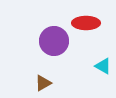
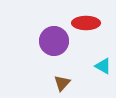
brown triangle: moved 19 px right; rotated 18 degrees counterclockwise
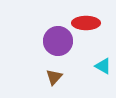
purple circle: moved 4 px right
brown triangle: moved 8 px left, 6 px up
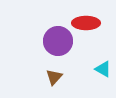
cyan triangle: moved 3 px down
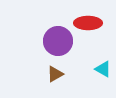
red ellipse: moved 2 px right
brown triangle: moved 1 px right, 3 px up; rotated 18 degrees clockwise
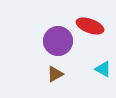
red ellipse: moved 2 px right, 3 px down; rotated 20 degrees clockwise
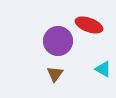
red ellipse: moved 1 px left, 1 px up
brown triangle: rotated 24 degrees counterclockwise
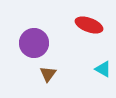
purple circle: moved 24 px left, 2 px down
brown triangle: moved 7 px left
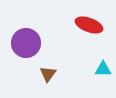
purple circle: moved 8 px left
cyan triangle: rotated 30 degrees counterclockwise
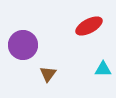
red ellipse: moved 1 px down; rotated 48 degrees counterclockwise
purple circle: moved 3 px left, 2 px down
